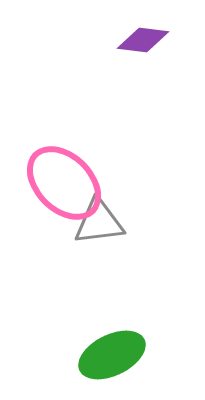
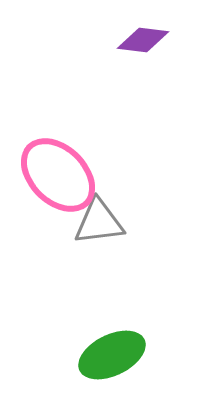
pink ellipse: moved 6 px left, 8 px up
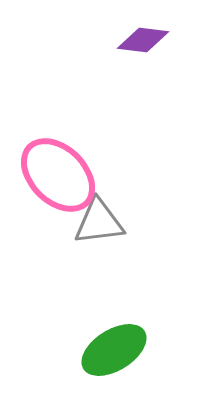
green ellipse: moved 2 px right, 5 px up; rotated 6 degrees counterclockwise
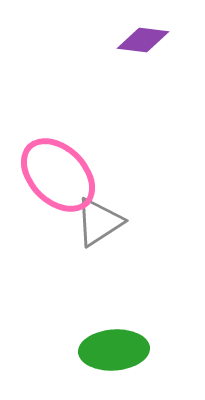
gray triangle: rotated 26 degrees counterclockwise
green ellipse: rotated 28 degrees clockwise
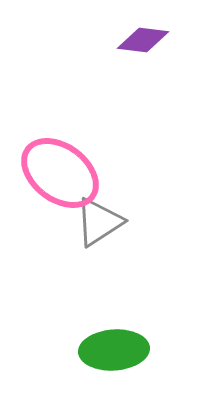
pink ellipse: moved 2 px right, 2 px up; rotated 8 degrees counterclockwise
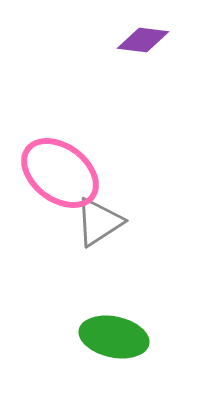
green ellipse: moved 13 px up; rotated 16 degrees clockwise
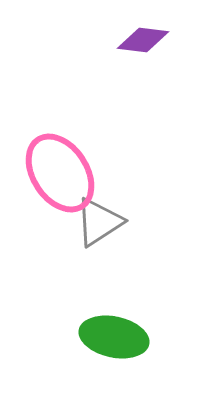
pink ellipse: rotated 20 degrees clockwise
